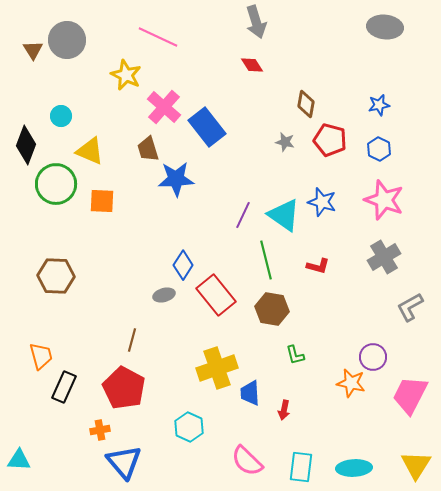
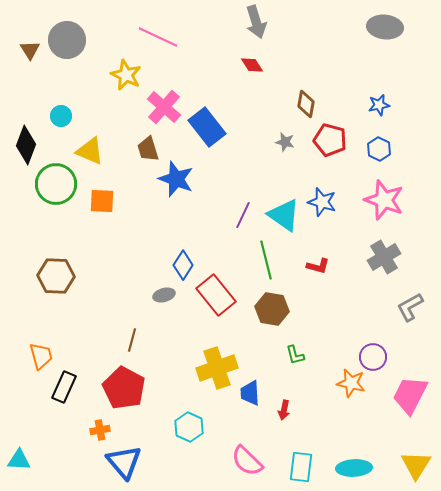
brown triangle at (33, 50): moved 3 px left
blue star at (176, 179): rotated 24 degrees clockwise
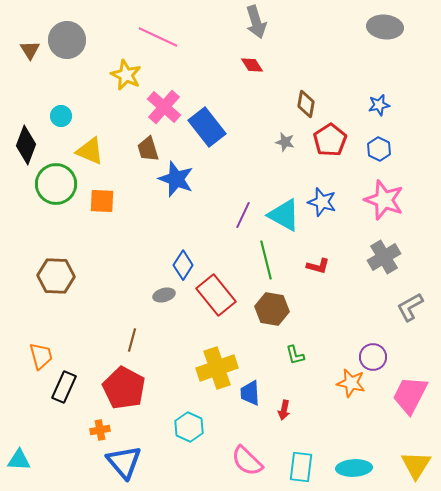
red pentagon at (330, 140): rotated 24 degrees clockwise
cyan triangle at (284, 215): rotated 6 degrees counterclockwise
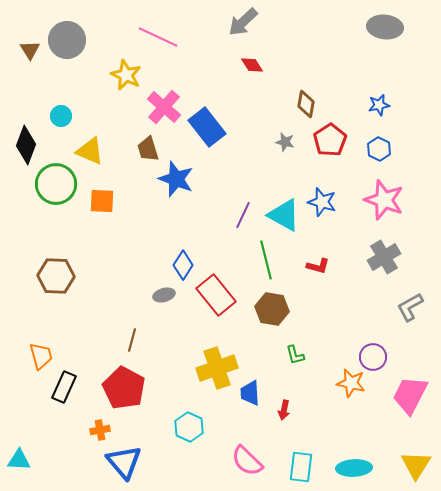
gray arrow at (256, 22): moved 13 px left; rotated 64 degrees clockwise
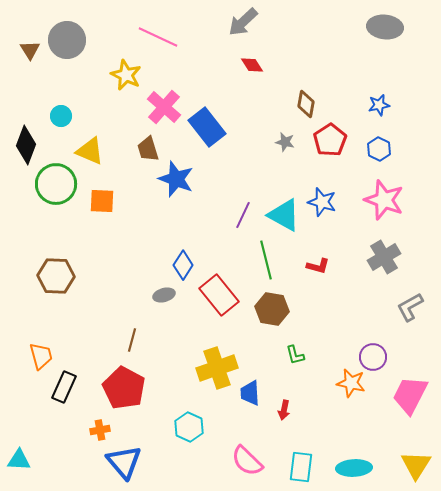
red rectangle at (216, 295): moved 3 px right
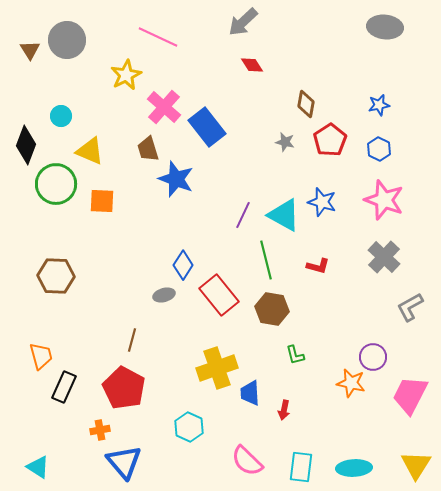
yellow star at (126, 75): rotated 20 degrees clockwise
gray cross at (384, 257): rotated 16 degrees counterclockwise
cyan triangle at (19, 460): moved 19 px right, 7 px down; rotated 30 degrees clockwise
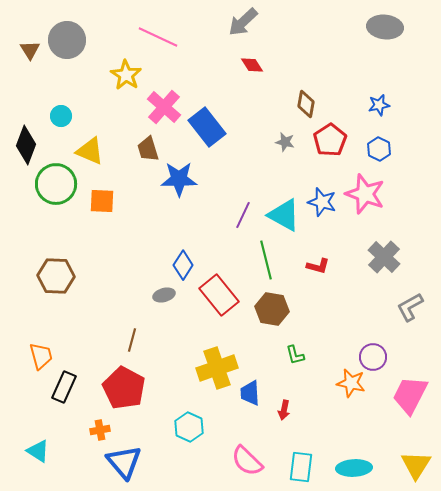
yellow star at (126, 75): rotated 12 degrees counterclockwise
blue star at (176, 179): moved 3 px right; rotated 21 degrees counterclockwise
pink star at (384, 200): moved 19 px left, 6 px up
cyan triangle at (38, 467): moved 16 px up
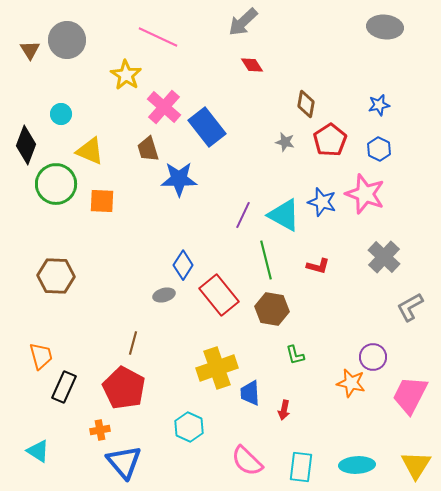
cyan circle at (61, 116): moved 2 px up
brown line at (132, 340): moved 1 px right, 3 px down
cyan ellipse at (354, 468): moved 3 px right, 3 px up
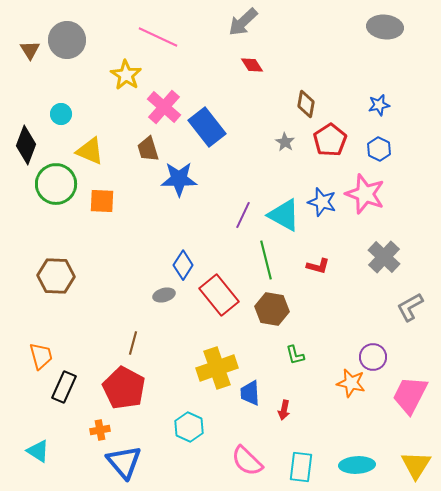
gray star at (285, 142): rotated 18 degrees clockwise
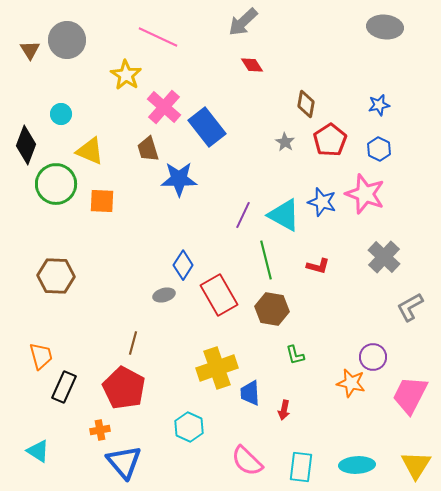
red rectangle at (219, 295): rotated 9 degrees clockwise
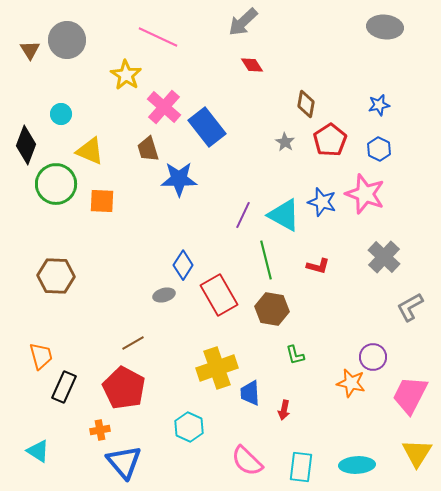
brown line at (133, 343): rotated 45 degrees clockwise
yellow triangle at (416, 465): moved 1 px right, 12 px up
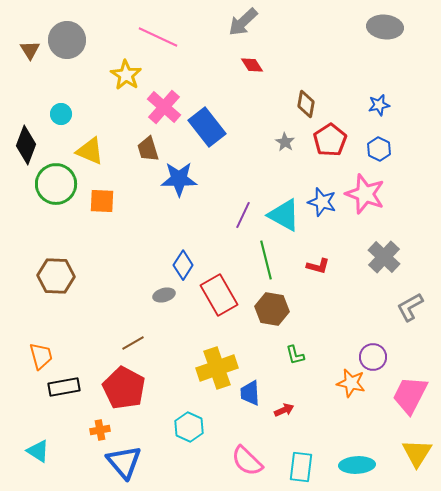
black rectangle at (64, 387): rotated 56 degrees clockwise
red arrow at (284, 410): rotated 126 degrees counterclockwise
